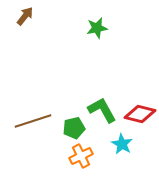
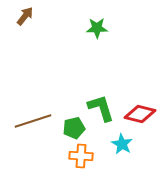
green star: rotated 10 degrees clockwise
green L-shape: moved 1 px left, 2 px up; rotated 12 degrees clockwise
orange cross: rotated 30 degrees clockwise
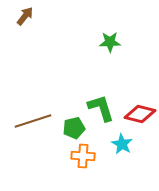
green star: moved 13 px right, 14 px down
orange cross: moved 2 px right
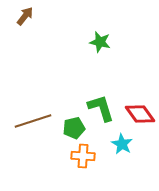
green star: moved 10 px left; rotated 15 degrees clockwise
red diamond: rotated 40 degrees clockwise
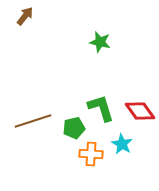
red diamond: moved 3 px up
orange cross: moved 8 px right, 2 px up
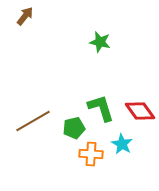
brown line: rotated 12 degrees counterclockwise
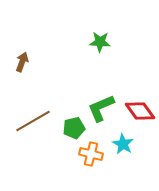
brown arrow: moved 3 px left, 46 px down; rotated 18 degrees counterclockwise
green star: rotated 10 degrees counterclockwise
green L-shape: rotated 96 degrees counterclockwise
cyan star: moved 1 px right
orange cross: rotated 10 degrees clockwise
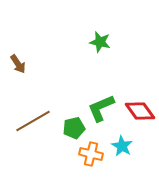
green star: rotated 10 degrees clockwise
brown arrow: moved 4 px left, 2 px down; rotated 126 degrees clockwise
cyan star: moved 1 px left, 2 px down
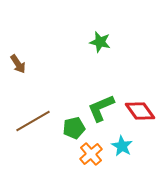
orange cross: rotated 35 degrees clockwise
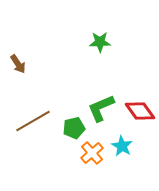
green star: rotated 15 degrees counterclockwise
orange cross: moved 1 px right, 1 px up
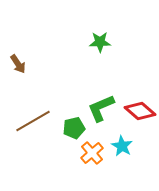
red diamond: rotated 12 degrees counterclockwise
